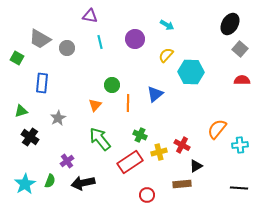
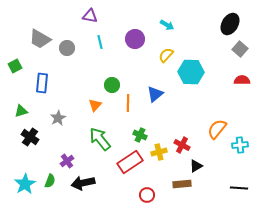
green square: moved 2 px left, 8 px down; rotated 32 degrees clockwise
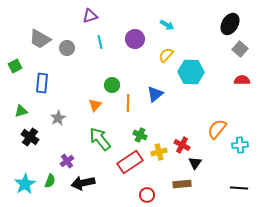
purple triangle: rotated 28 degrees counterclockwise
black triangle: moved 1 px left, 3 px up; rotated 24 degrees counterclockwise
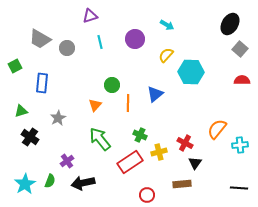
red cross: moved 3 px right, 2 px up
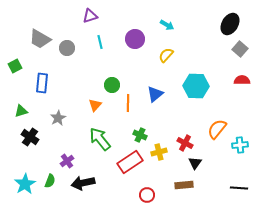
cyan hexagon: moved 5 px right, 14 px down
brown rectangle: moved 2 px right, 1 px down
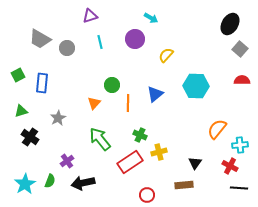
cyan arrow: moved 16 px left, 7 px up
green square: moved 3 px right, 9 px down
orange triangle: moved 1 px left, 2 px up
red cross: moved 45 px right, 23 px down
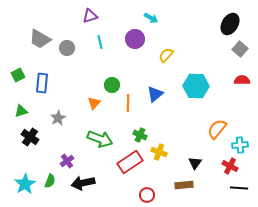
green arrow: rotated 150 degrees clockwise
yellow cross: rotated 35 degrees clockwise
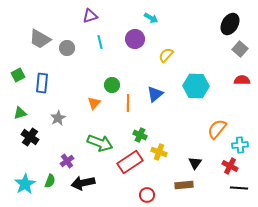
green triangle: moved 1 px left, 2 px down
green arrow: moved 4 px down
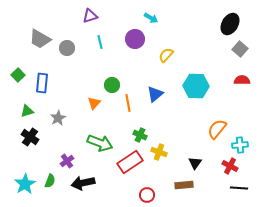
green square: rotated 16 degrees counterclockwise
orange line: rotated 12 degrees counterclockwise
green triangle: moved 7 px right, 2 px up
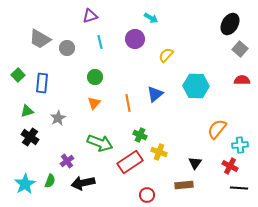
green circle: moved 17 px left, 8 px up
